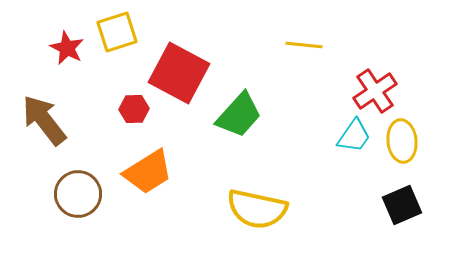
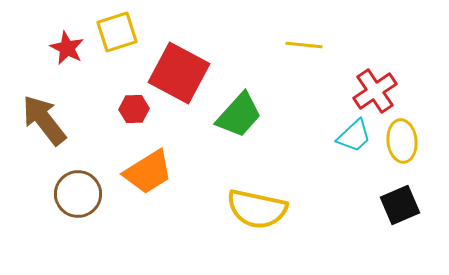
cyan trapezoid: rotated 12 degrees clockwise
black square: moved 2 px left
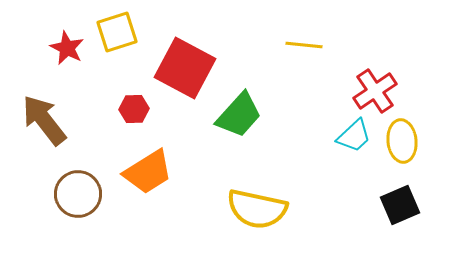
red square: moved 6 px right, 5 px up
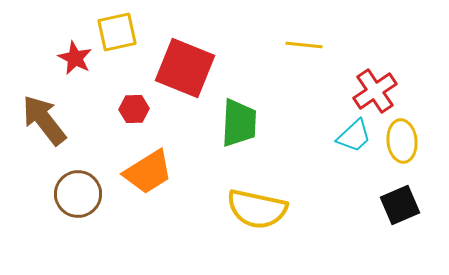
yellow square: rotated 6 degrees clockwise
red star: moved 8 px right, 10 px down
red square: rotated 6 degrees counterclockwise
green trapezoid: moved 8 px down; rotated 39 degrees counterclockwise
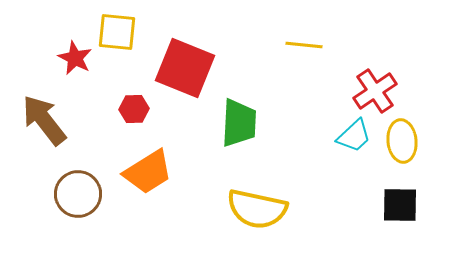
yellow square: rotated 18 degrees clockwise
black square: rotated 24 degrees clockwise
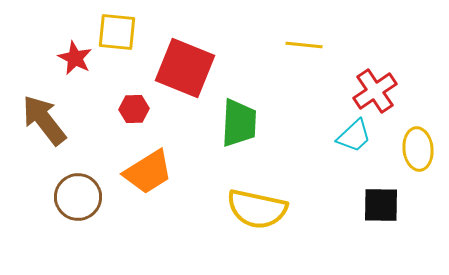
yellow ellipse: moved 16 px right, 8 px down
brown circle: moved 3 px down
black square: moved 19 px left
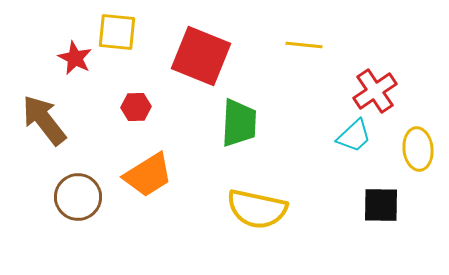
red square: moved 16 px right, 12 px up
red hexagon: moved 2 px right, 2 px up
orange trapezoid: moved 3 px down
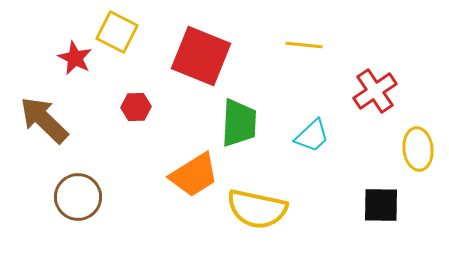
yellow square: rotated 21 degrees clockwise
brown arrow: rotated 8 degrees counterclockwise
cyan trapezoid: moved 42 px left
orange trapezoid: moved 46 px right
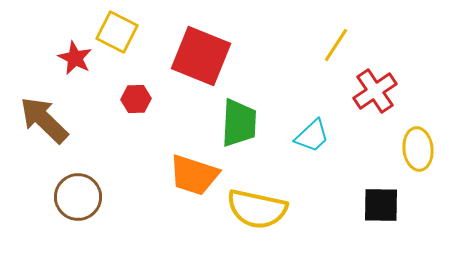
yellow line: moved 32 px right; rotated 63 degrees counterclockwise
red hexagon: moved 8 px up
orange trapezoid: rotated 50 degrees clockwise
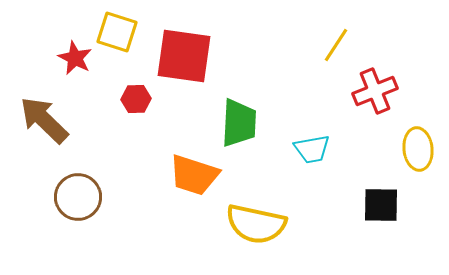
yellow square: rotated 9 degrees counterclockwise
red square: moved 17 px left; rotated 14 degrees counterclockwise
red cross: rotated 12 degrees clockwise
cyan trapezoid: moved 13 px down; rotated 33 degrees clockwise
yellow semicircle: moved 1 px left, 15 px down
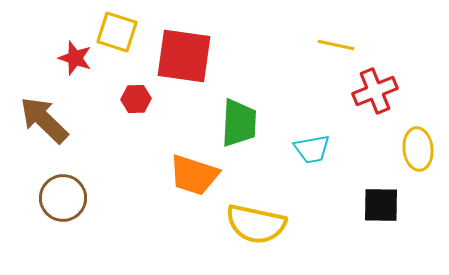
yellow line: rotated 69 degrees clockwise
red star: rotated 8 degrees counterclockwise
brown circle: moved 15 px left, 1 px down
